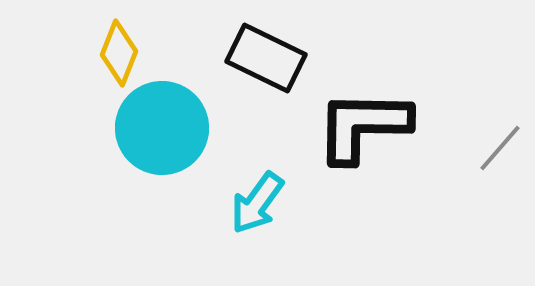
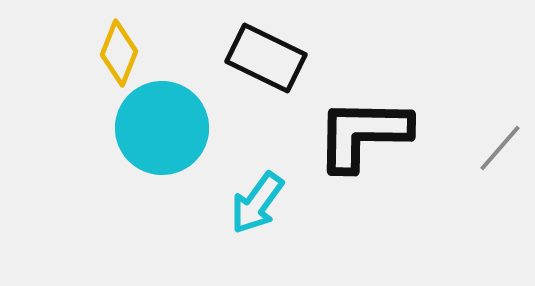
black L-shape: moved 8 px down
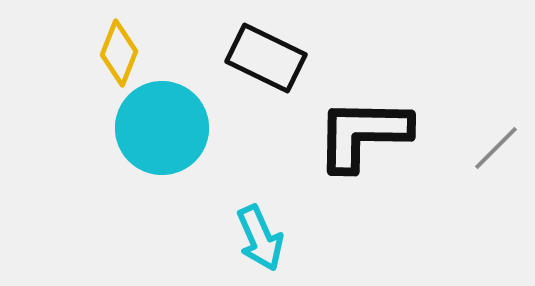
gray line: moved 4 px left; rotated 4 degrees clockwise
cyan arrow: moved 3 px right, 35 px down; rotated 60 degrees counterclockwise
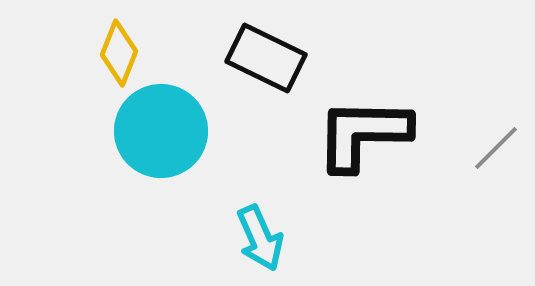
cyan circle: moved 1 px left, 3 px down
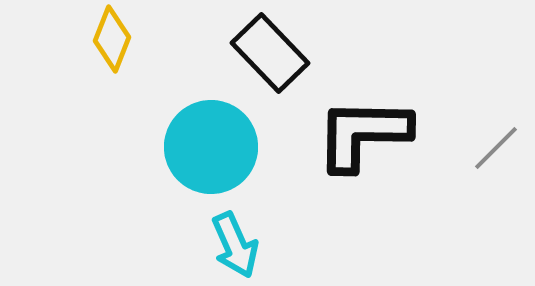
yellow diamond: moved 7 px left, 14 px up
black rectangle: moved 4 px right, 5 px up; rotated 20 degrees clockwise
cyan circle: moved 50 px right, 16 px down
cyan arrow: moved 25 px left, 7 px down
